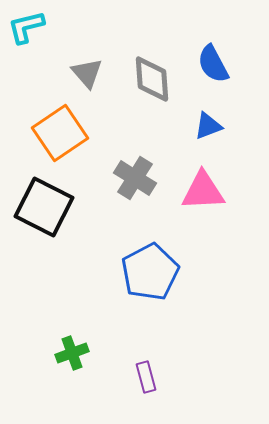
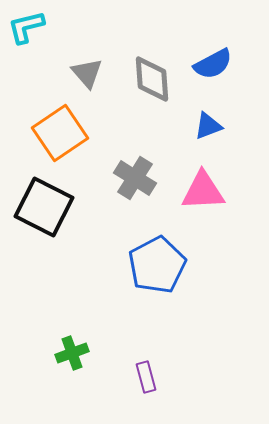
blue semicircle: rotated 90 degrees counterclockwise
blue pentagon: moved 7 px right, 7 px up
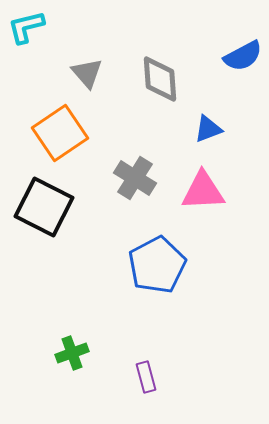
blue semicircle: moved 30 px right, 8 px up
gray diamond: moved 8 px right
blue triangle: moved 3 px down
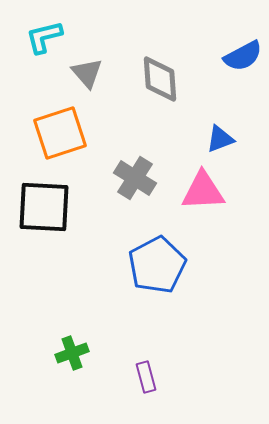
cyan L-shape: moved 18 px right, 10 px down
blue triangle: moved 12 px right, 10 px down
orange square: rotated 16 degrees clockwise
black square: rotated 24 degrees counterclockwise
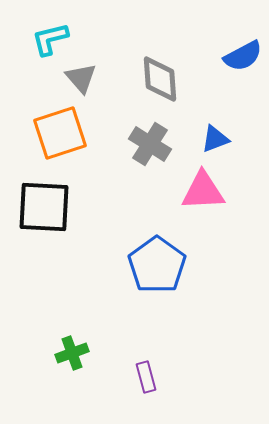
cyan L-shape: moved 6 px right, 2 px down
gray triangle: moved 6 px left, 5 px down
blue triangle: moved 5 px left
gray cross: moved 15 px right, 34 px up
blue pentagon: rotated 8 degrees counterclockwise
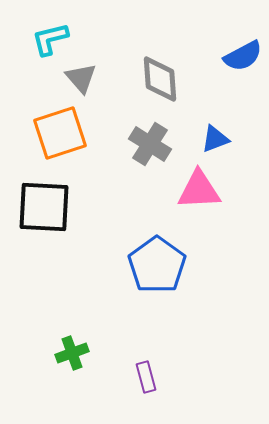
pink triangle: moved 4 px left, 1 px up
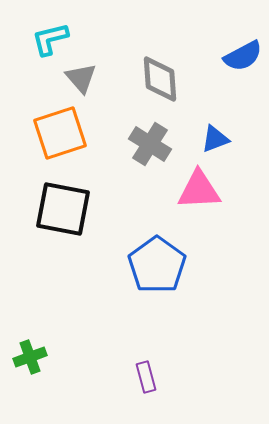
black square: moved 19 px right, 2 px down; rotated 8 degrees clockwise
green cross: moved 42 px left, 4 px down
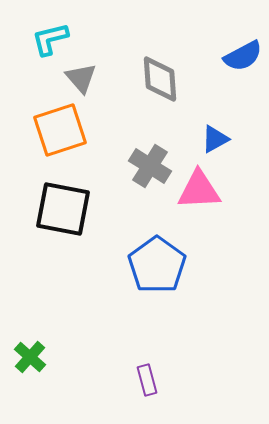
orange square: moved 3 px up
blue triangle: rotated 8 degrees counterclockwise
gray cross: moved 22 px down
green cross: rotated 28 degrees counterclockwise
purple rectangle: moved 1 px right, 3 px down
